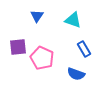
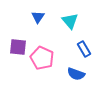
blue triangle: moved 1 px right, 1 px down
cyan triangle: moved 3 px left, 1 px down; rotated 30 degrees clockwise
purple square: rotated 12 degrees clockwise
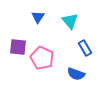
blue rectangle: moved 1 px right, 1 px up
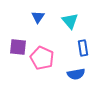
blue rectangle: moved 2 px left; rotated 21 degrees clockwise
blue semicircle: rotated 30 degrees counterclockwise
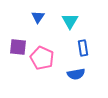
cyan triangle: rotated 12 degrees clockwise
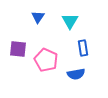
purple square: moved 2 px down
pink pentagon: moved 4 px right, 2 px down
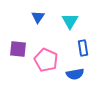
blue semicircle: moved 1 px left
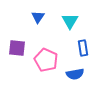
purple square: moved 1 px left, 1 px up
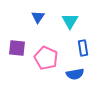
pink pentagon: moved 2 px up
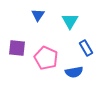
blue triangle: moved 2 px up
blue rectangle: moved 3 px right; rotated 21 degrees counterclockwise
blue semicircle: moved 1 px left, 2 px up
